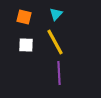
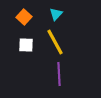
orange square: rotated 28 degrees clockwise
purple line: moved 1 px down
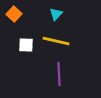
orange square: moved 10 px left, 3 px up
yellow line: moved 1 px right, 1 px up; rotated 48 degrees counterclockwise
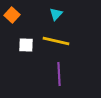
orange square: moved 2 px left, 1 px down
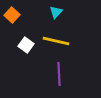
cyan triangle: moved 2 px up
white square: rotated 35 degrees clockwise
